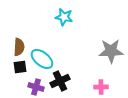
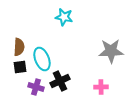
cyan ellipse: rotated 30 degrees clockwise
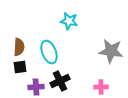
cyan star: moved 5 px right, 4 px down
gray star: rotated 10 degrees clockwise
cyan ellipse: moved 7 px right, 7 px up
purple cross: rotated 21 degrees counterclockwise
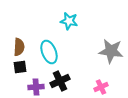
pink cross: rotated 24 degrees counterclockwise
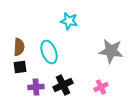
black cross: moved 3 px right, 4 px down
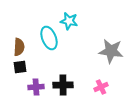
cyan ellipse: moved 14 px up
black cross: rotated 24 degrees clockwise
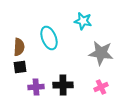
cyan star: moved 14 px right
gray star: moved 10 px left, 2 px down
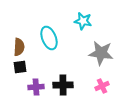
pink cross: moved 1 px right, 1 px up
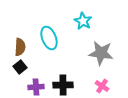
cyan star: rotated 18 degrees clockwise
brown semicircle: moved 1 px right
black square: rotated 32 degrees counterclockwise
pink cross: rotated 32 degrees counterclockwise
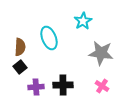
cyan star: rotated 12 degrees clockwise
